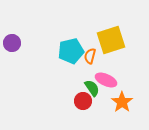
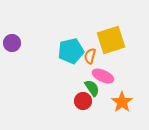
pink ellipse: moved 3 px left, 4 px up
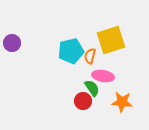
pink ellipse: rotated 15 degrees counterclockwise
orange star: rotated 30 degrees counterclockwise
